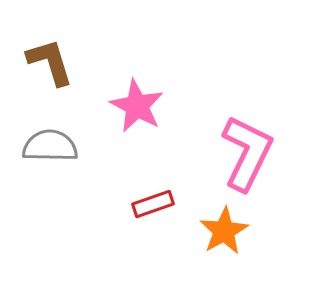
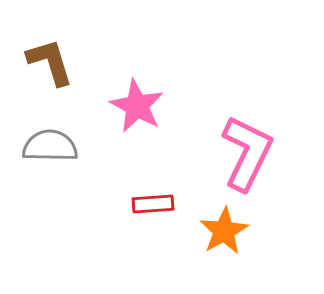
red rectangle: rotated 15 degrees clockwise
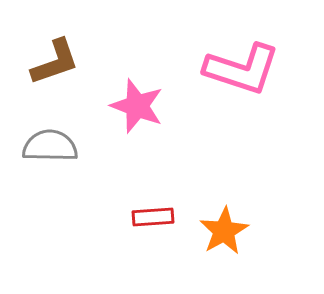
brown L-shape: moved 5 px right; rotated 88 degrees clockwise
pink star: rotated 8 degrees counterclockwise
pink L-shape: moved 5 px left, 84 px up; rotated 82 degrees clockwise
red rectangle: moved 13 px down
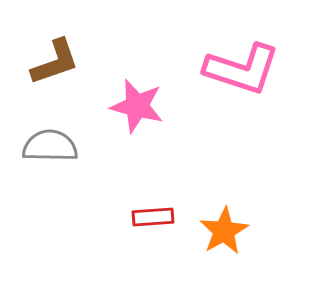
pink star: rotated 6 degrees counterclockwise
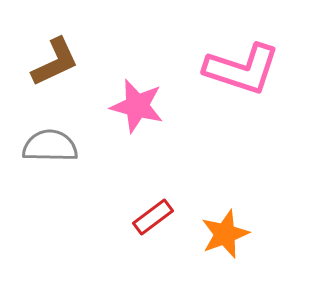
brown L-shape: rotated 6 degrees counterclockwise
red rectangle: rotated 33 degrees counterclockwise
orange star: moved 1 px right, 3 px down; rotated 9 degrees clockwise
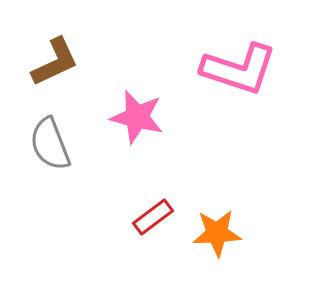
pink L-shape: moved 3 px left
pink star: moved 11 px down
gray semicircle: moved 2 px up; rotated 112 degrees counterclockwise
orange star: moved 8 px left, 1 px up; rotated 18 degrees clockwise
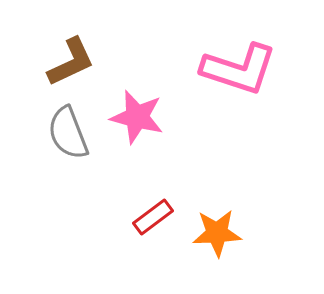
brown L-shape: moved 16 px right
gray semicircle: moved 18 px right, 11 px up
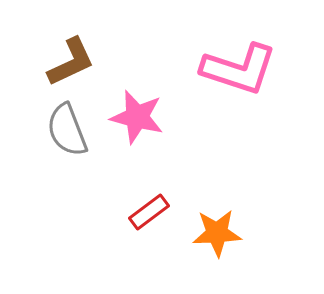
gray semicircle: moved 1 px left, 3 px up
red rectangle: moved 4 px left, 5 px up
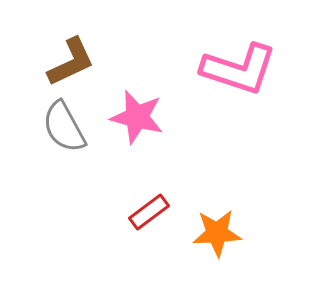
gray semicircle: moved 3 px left, 3 px up; rotated 8 degrees counterclockwise
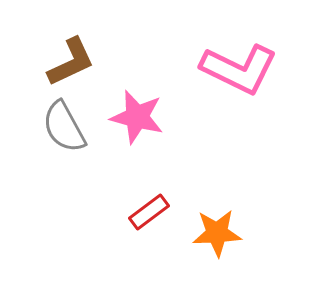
pink L-shape: rotated 8 degrees clockwise
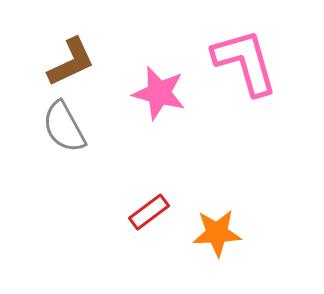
pink L-shape: moved 6 px right, 7 px up; rotated 132 degrees counterclockwise
pink star: moved 22 px right, 24 px up
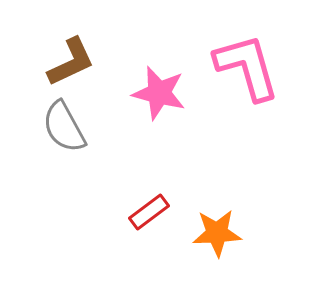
pink L-shape: moved 2 px right, 5 px down
